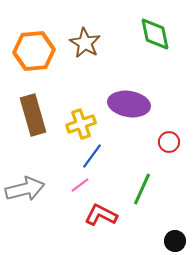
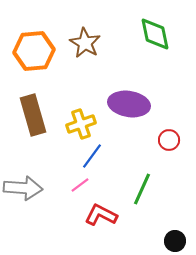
red circle: moved 2 px up
gray arrow: moved 2 px left, 1 px up; rotated 18 degrees clockwise
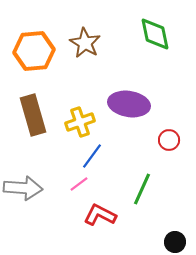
yellow cross: moved 1 px left, 2 px up
pink line: moved 1 px left, 1 px up
red L-shape: moved 1 px left
black circle: moved 1 px down
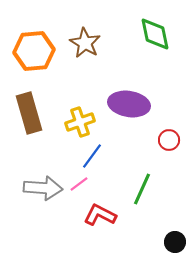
brown rectangle: moved 4 px left, 2 px up
gray arrow: moved 20 px right
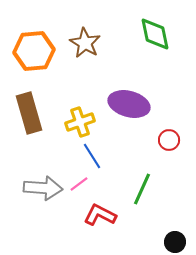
purple ellipse: rotated 6 degrees clockwise
blue line: rotated 68 degrees counterclockwise
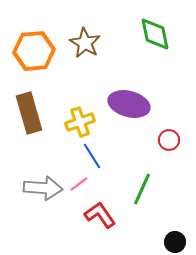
red L-shape: rotated 28 degrees clockwise
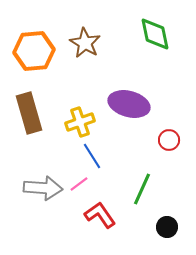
black circle: moved 8 px left, 15 px up
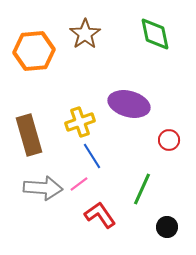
brown star: moved 9 px up; rotated 8 degrees clockwise
brown rectangle: moved 22 px down
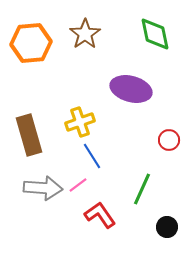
orange hexagon: moved 3 px left, 8 px up
purple ellipse: moved 2 px right, 15 px up
pink line: moved 1 px left, 1 px down
